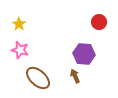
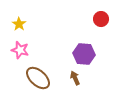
red circle: moved 2 px right, 3 px up
brown arrow: moved 2 px down
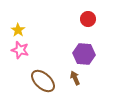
red circle: moved 13 px left
yellow star: moved 1 px left, 6 px down
brown ellipse: moved 5 px right, 3 px down
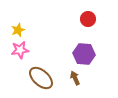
yellow star: rotated 16 degrees clockwise
pink star: rotated 24 degrees counterclockwise
brown ellipse: moved 2 px left, 3 px up
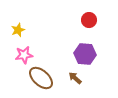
red circle: moved 1 px right, 1 px down
pink star: moved 4 px right, 5 px down
purple hexagon: moved 1 px right
brown arrow: rotated 24 degrees counterclockwise
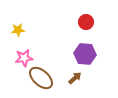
red circle: moved 3 px left, 2 px down
yellow star: rotated 16 degrees clockwise
pink star: moved 3 px down
brown arrow: rotated 96 degrees clockwise
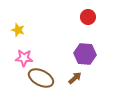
red circle: moved 2 px right, 5 px up
yellow star: rotated 24 degrees clockwise
pink star: rotated 12 degrees clockwise
brown ellipse: rotated 15 degrees counterclockwise
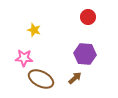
yellow star: moved 16 px right
brown ellipse: moved 1 px down
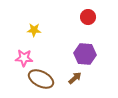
yellow star: rotated 16 degrees counterclockwise
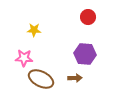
brown arrow: rotated 40 degrees clockwise
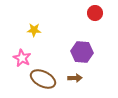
red circle: moved 7 px right, 4 px up
purple hexagon: moved 3 px left, 2 px up
pink star: moved 2 px left; rotated 24 degrees clockwise
brown ellipse: moved 2 px right
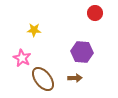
brown ellipse: rotated 25 degrees clockwise
